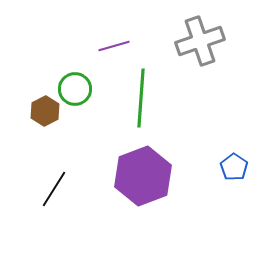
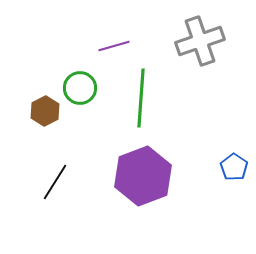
green circle: moved 5 px right, 1 px up
black line: moved 1 px right, 7 px up
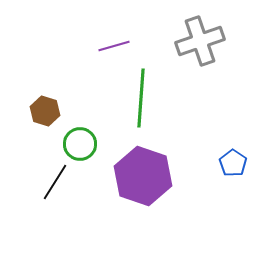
green circle: moved 56 px down
brown hexagon: rotated 16 degrees counterclockwise
blue pentagon: moved 1 px left, 4 px up
purple hexagon: rotated 20 degrees counterclockwise
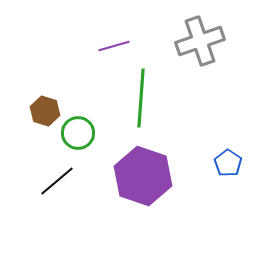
green circle: moved 2 px left, 11 px up
blue pentagon: moved 5 px left
black line: moved 2 px right, 1 px up; rotated 18 degrees clockwise
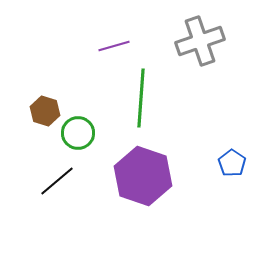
blue pentagon: moved 4 px right
